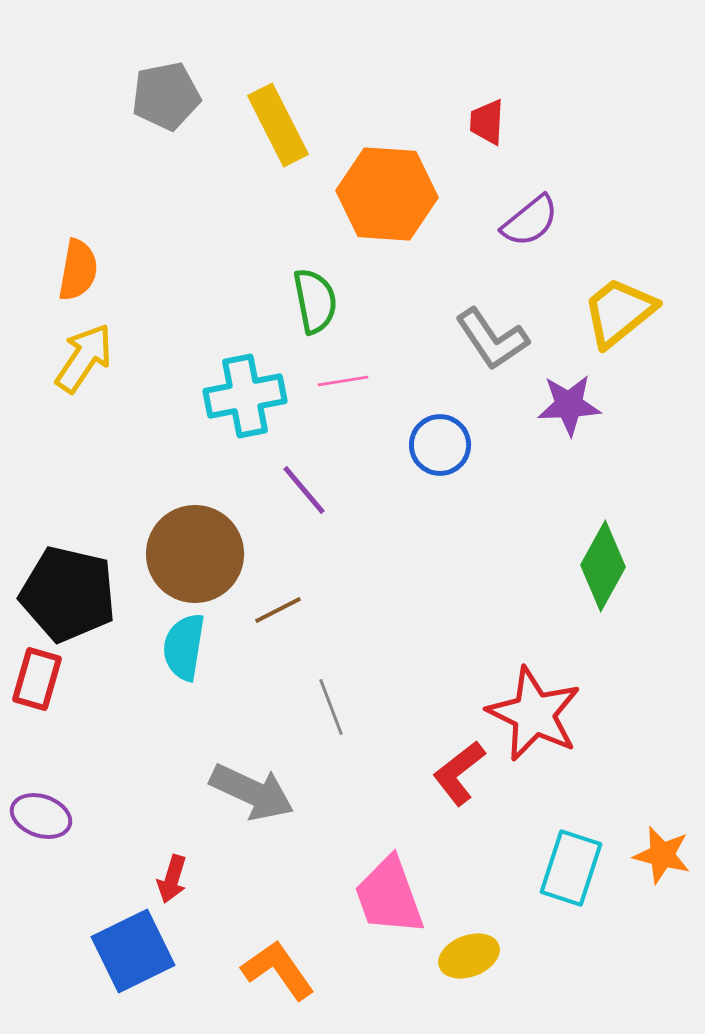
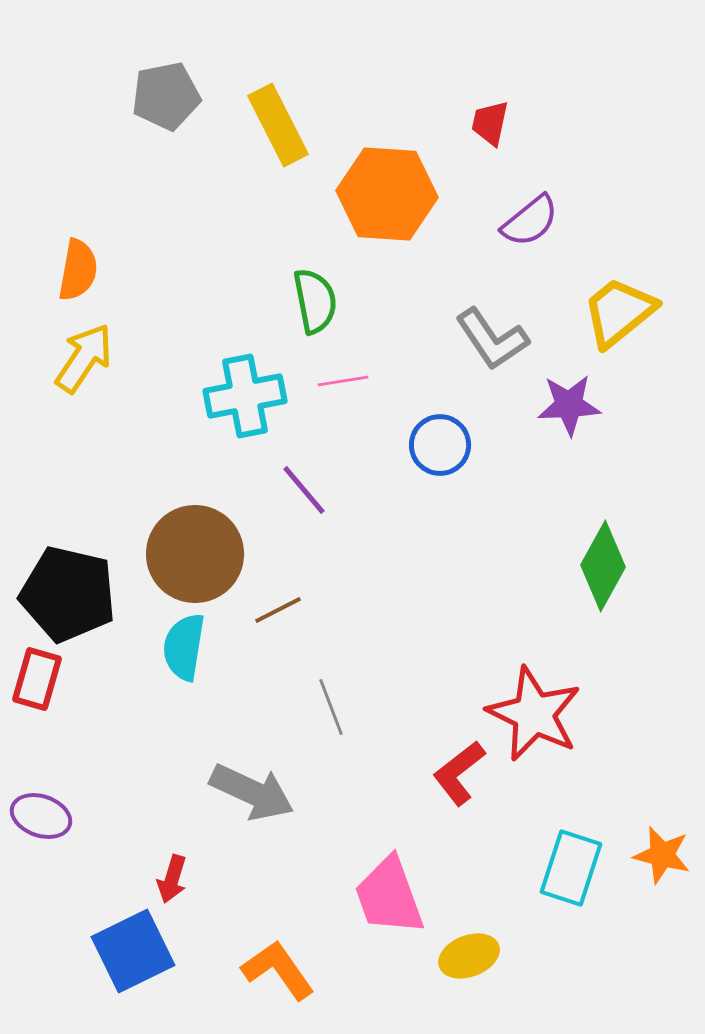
red trapezoid: moved 3 px right, 1 px down; rotated 9 degrees clockwise
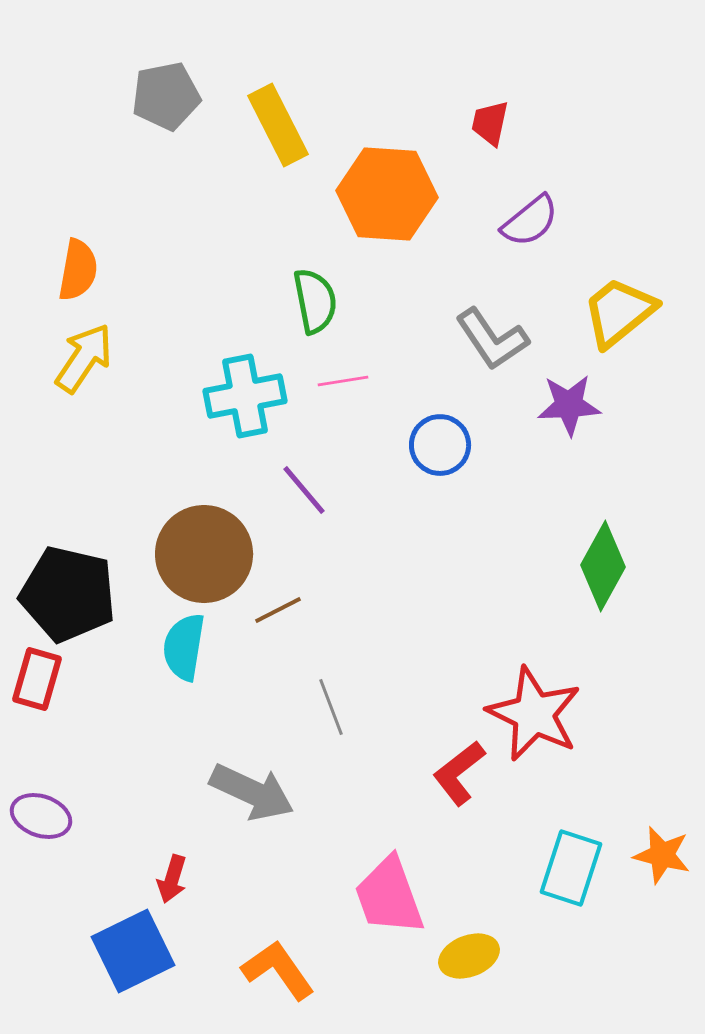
brown circle: moved 9 px right
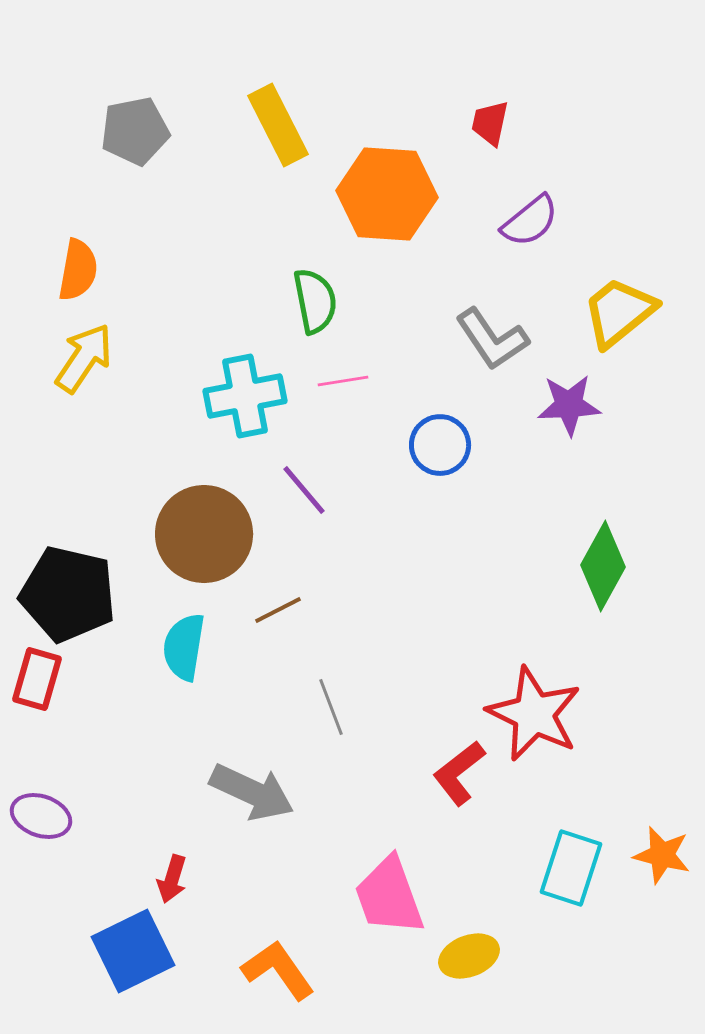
gray pentagon: moved 31 px left, 35 px down
brown circle: moved 20 px up
